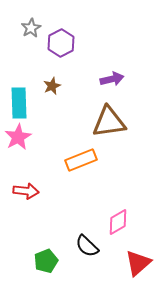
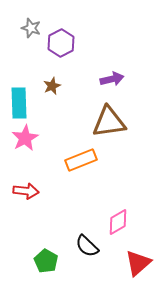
gray star: rotated 24 degrees counterclockwise
pink star: moved 7 px right, 1 px down
green pentagon: rotated 20 degrees counterclockwise
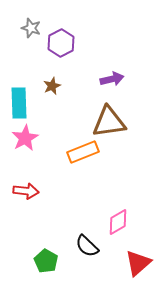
orange rectangle: moved 2 px right, 8 px up
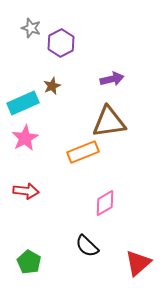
cyan rectangle: moved 4 px right; rotated 68 degrees clockwise
pink diamond: moved 13 px left, 19 px up
green pentagon: moved 17 px left, 1 px down
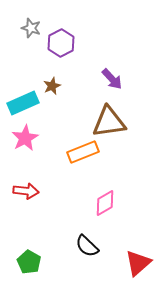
purple arrow: rotated 60 degrees clockwise
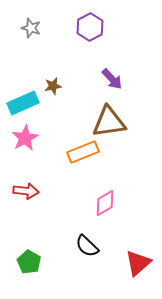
purple hexagon: moved 29 px right, 16 px up
brown star: moved 1 px right; rotated 12 degrees clockwise
